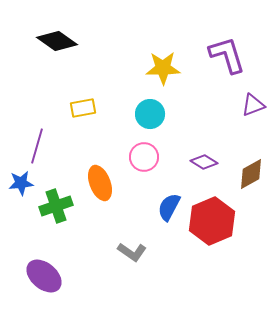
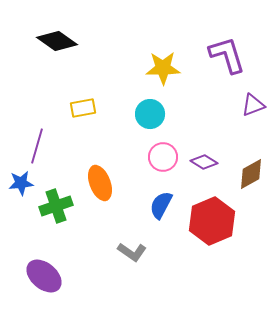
pink circle: moved 19 px right
blue semicircle: moved 8 px left, 2 px up
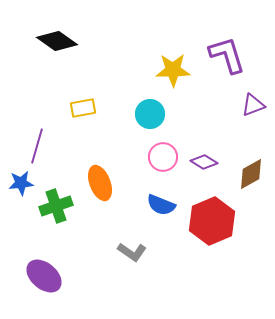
yellow star: moved 10 px right, 2 px down
blue semicircle: rotated 96 degrees counterclockwise
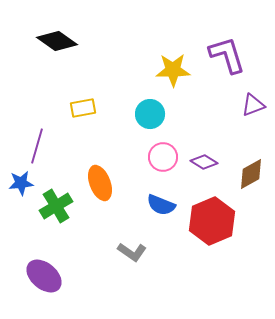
green cross: rotated 12 degrees counterclockwise
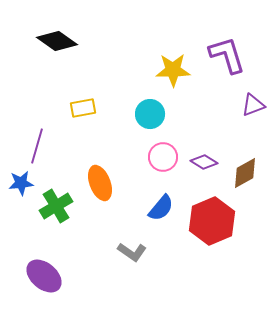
brown diamond: moved 6 px left, 1 px up
blue semicircle: moved 3 px down; rotated 72 degrees counterclockwise
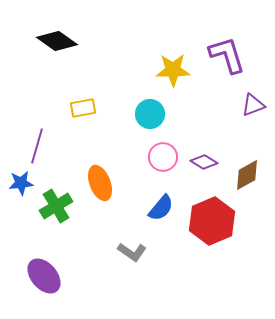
brown diamond: moved 2 px right, 2 px down
purple ellipse: rotated 9 degrees clockwise
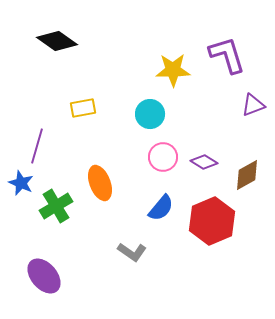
blue star: rotated 30 degrees clockwise
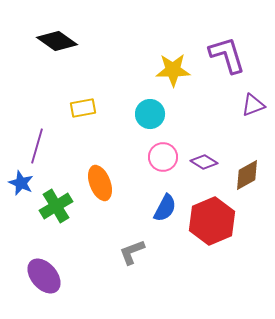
blue semicircle: moved 4 px right; rotated 12 degrees counterclockwise
gray L-shape: rotated 124 degrees clockwise
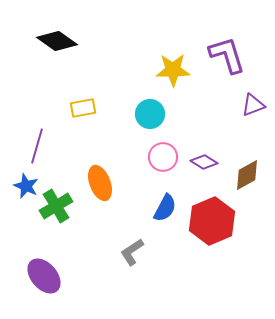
blue star: moved 5 px right, 3 px down
gray L-shape: rotated 12 degrees counterclockwise
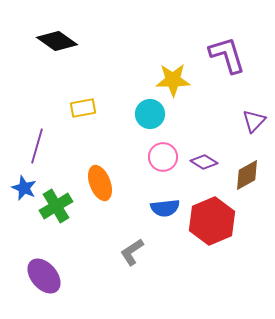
yellow star: moved 10 px down
purple triangle: moved 1 px right, 16 px down; rotated 25 degrees counterclockwise
blue star: moved 2 px left, 2 px down
blue semicircle: rotated 56 degrees clockwise
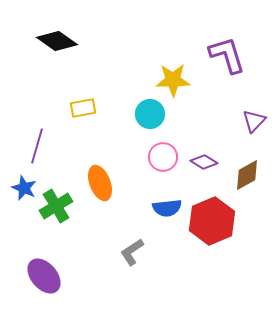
blue semicircle: moved 2 px right
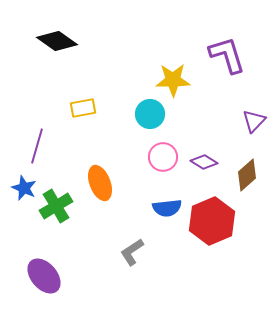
brown diamond: rotated 12 degrees counterclockwise
